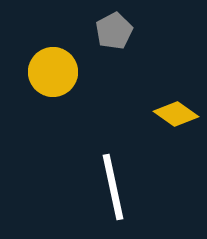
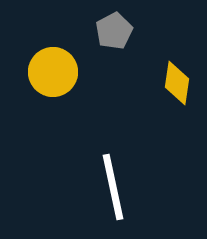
yellow diamond: moved 1 px right, 31 px up; rotated 63 degrees clockwise
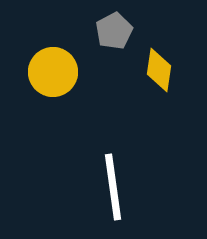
yellow diamond: moved 18 px left, 13 px up
white line: rotated 4 degrees clockwise
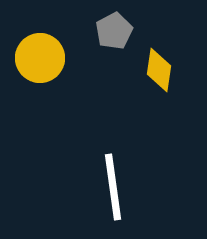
yellow circle: moved 13 px left, 14 px up
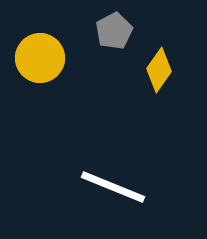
yellow diamond: rotated 27 degrees clockwise
white line: rotated 60 degrees counterclockwise
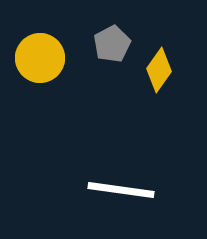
gray pentagon: moved 2 px left, 13 px down
white line: moved 8 px right, 3 px down; rotated 14 degrees counterclockwise
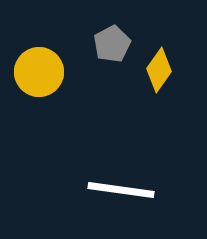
yellow circle: moved 1 px left, 14 px down
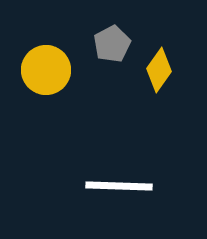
yellow circle: moved 7 px right, 2 px up
white line: moved 2 px left, 4 px up; rotated 6 degrees counterclockwise
